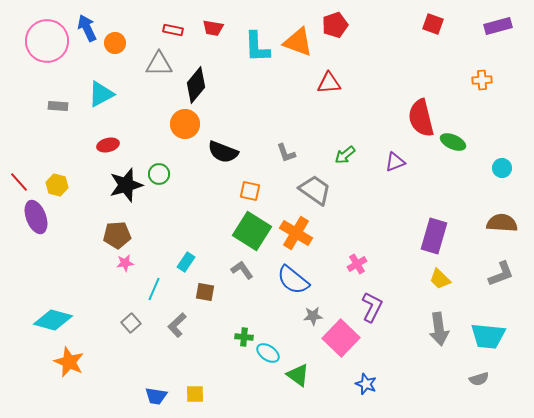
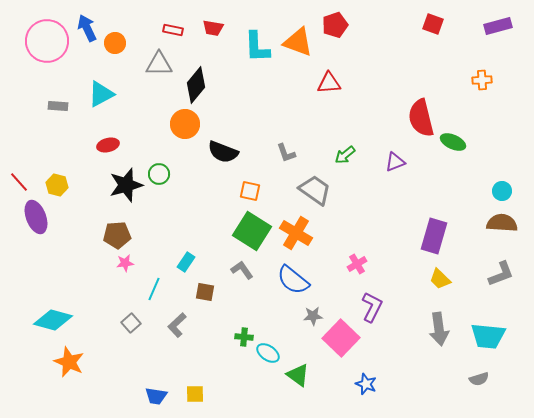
cyan circle at (502, 168): moved 23 px down
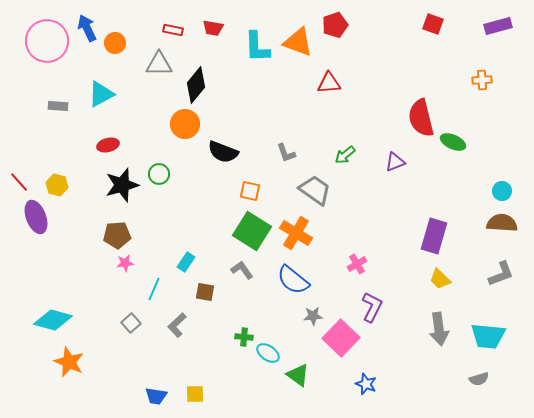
black star at (126, 185): moved 4 px left
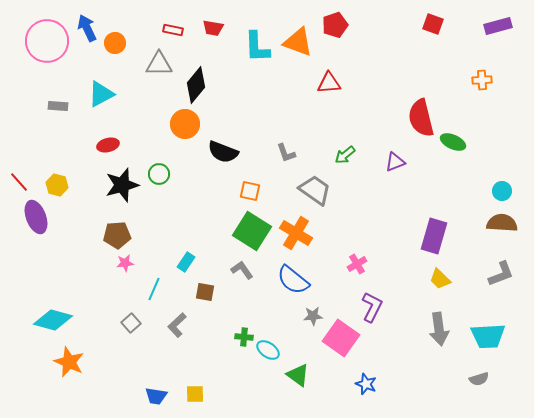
cyan trapezoid at (488, 336): rotated 9 degrees counterclockwise
pink square at (341, 338): rotated 9 degrees counterclockwise
cyan ellipse at (268, 353): moved 3 px up
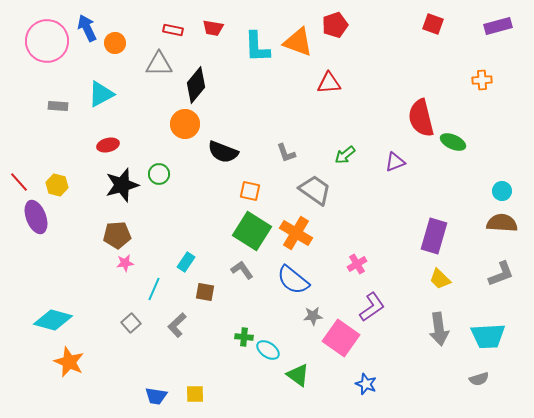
purple L-shape at (372, 307): rotated 28 degrees clockwise
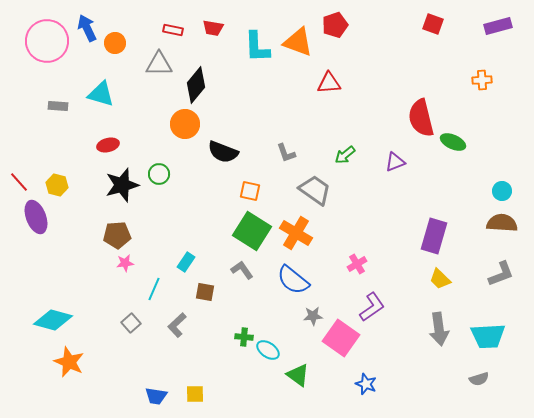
cyan triangle at (101, 94): rotated 44 degrees clockwise
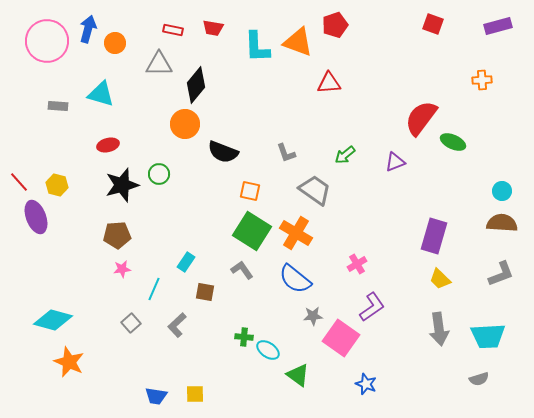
blue arrow at (87, 28): moved 1 px right, 1 px down; rotated 40 degrees clockwise
red semicircle at (421, 118): rotated 51 degrees clockwise
pink star at (125, 263): moved 3 px left, 6 px down
blue semicircle at (293, 280): moved 2 px right, 1 px up
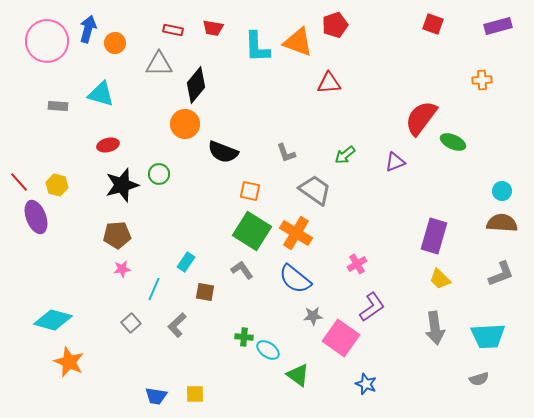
gray arrow at (439, 329): moved 4 px left, 1 px up
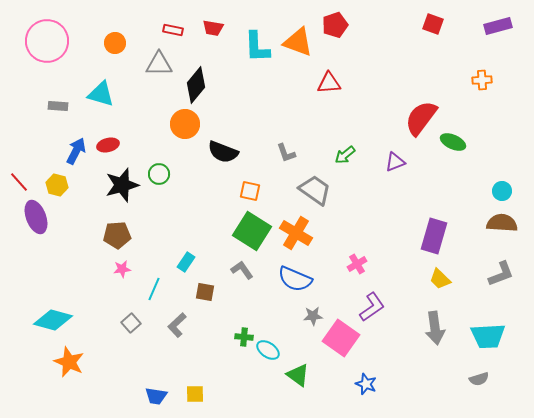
blue arrow at (88, 29): moved 12 px left, 122 px down; rotated 12 degrees clockwise
blue semicircle at (295, 279): rotated 16 degrees counterclockwise
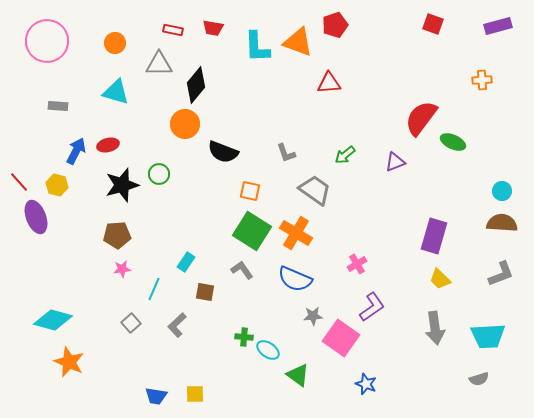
cyan triangle at (101, 94): moved 15 px right, 2 px up
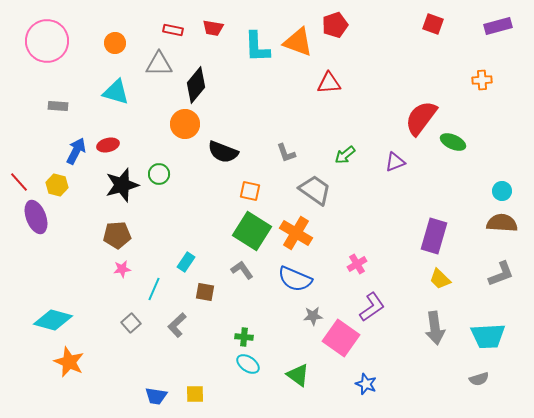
cyan ellipse at (268, 350): moved 20 px left, 14 px down
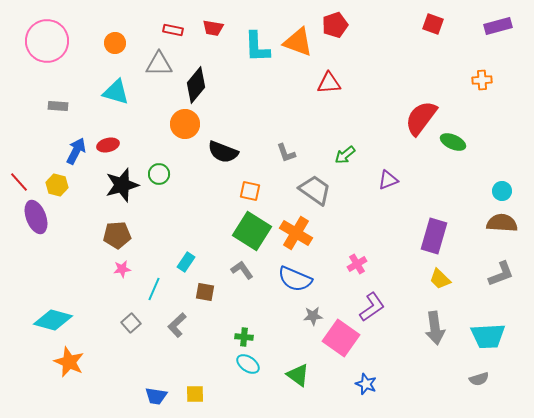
purple triangle at (395, 162): moved 7 px left, 18 px down
